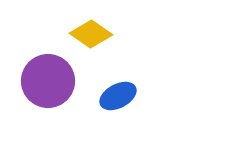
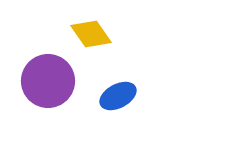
yellow diamond: rotated 21 degrees clockwise
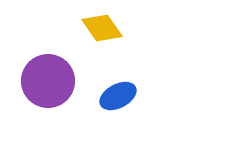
yellow diamond: moved 11 px right, 6 px up
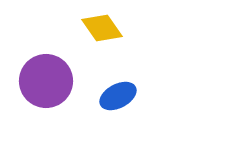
purple circle: moved 2 px left
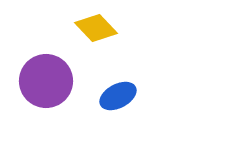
yellow diamond: moved 6 px left; rotated 9 degrees counterclockwise
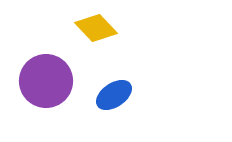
blue ellipse: moved 4 px left, 1 px up; rotated 6 degrees counterclockwise
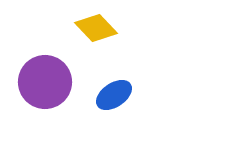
purple circle: moved 1 px left, 1 px down
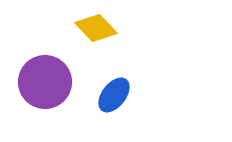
blue ellipse: rotated 18 degrees counterclockwise
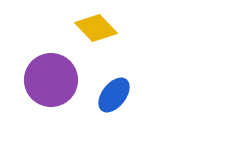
purple circle: moved 6 px right, 2 px up
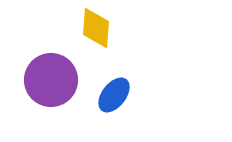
yellow diamond: rotated 48 degrees clockwise
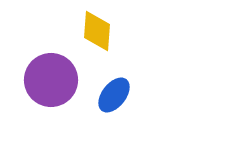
yellow diamond: moved 1 px right, 3 px down
